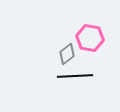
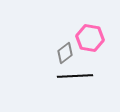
gray diamond: moved 2 px left, 1 px up
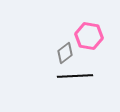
pink hexagon: moved 1 px left, 2 px up
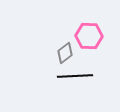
pink hexagon: rotated 8 degrees counterclockwise
